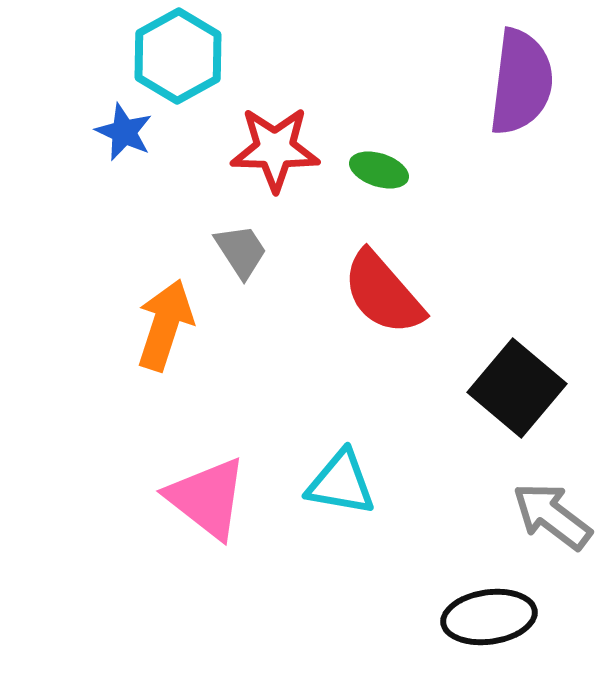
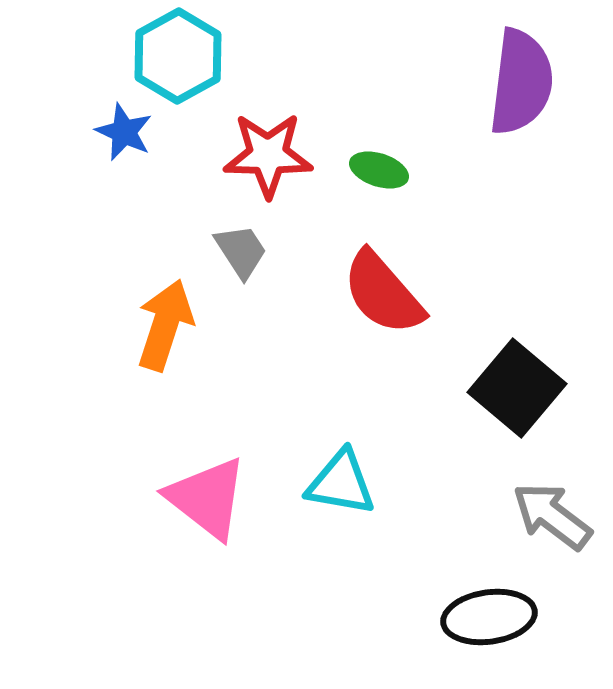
red star: moved 7 px left, 6 px down
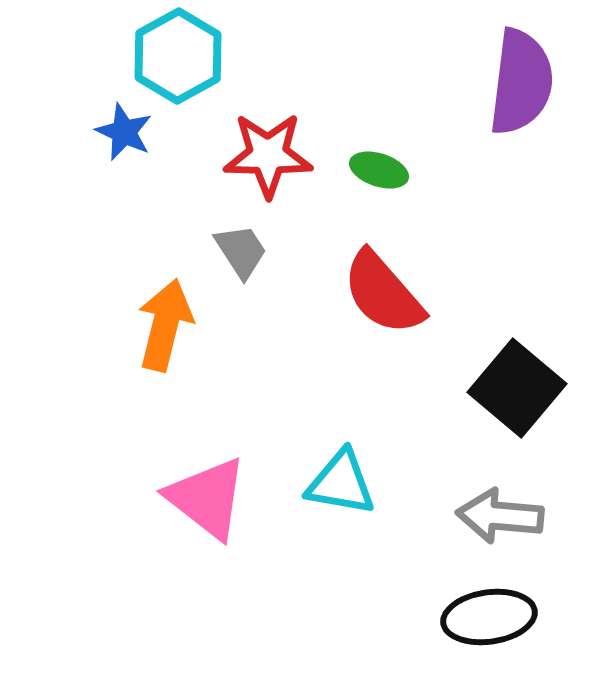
orange arrow: rotated 4 degrees counterclockwise
gray arrow: moved 52 px left; rotated 32 degrees counterclockwise
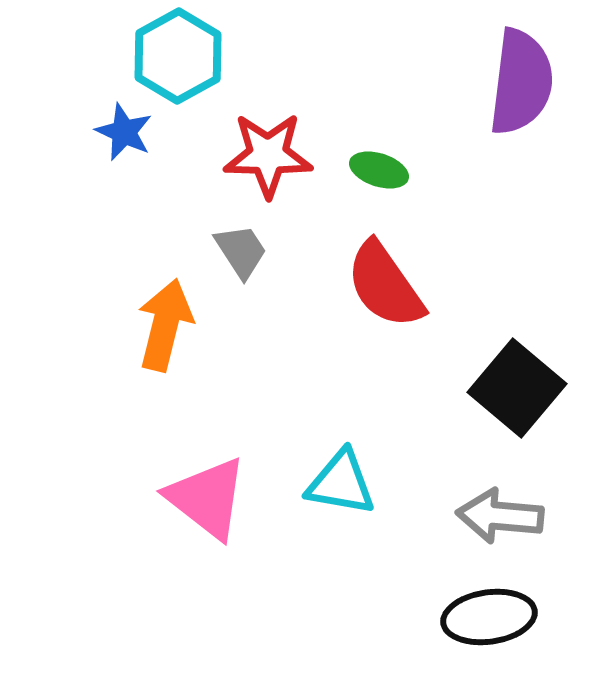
red semicircle: moved 2 px right, 8 px up; rotated 6 degrees clockwise
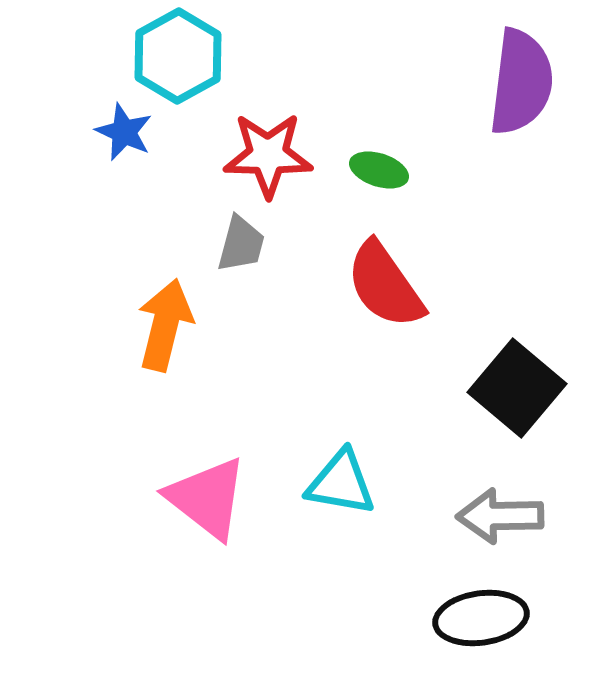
gray trapezoid: moved 7 px up; rotated 48 degrees clockwise
gray arrow: rotated 6 degrees counterclockwise
black ellipse: moved 8 px left, 1 px down
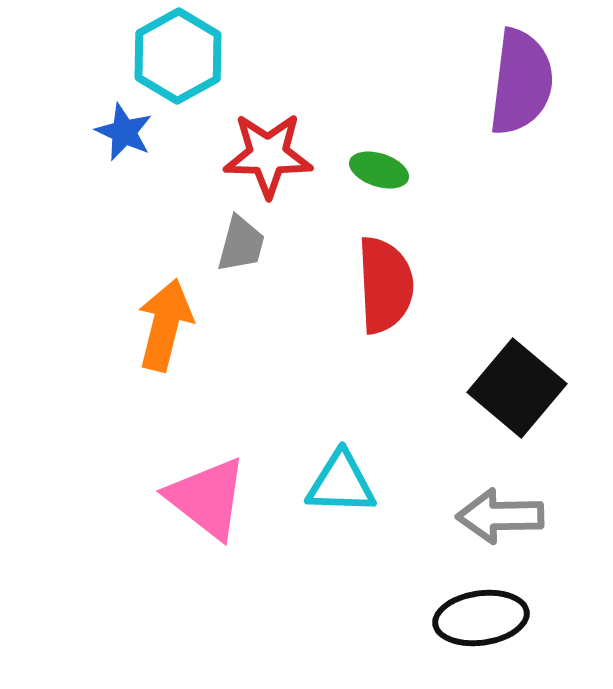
red semicircle: rotated 148 degrees counterclockwise
cyan triangle: rotated 8 degrees counterclockwise
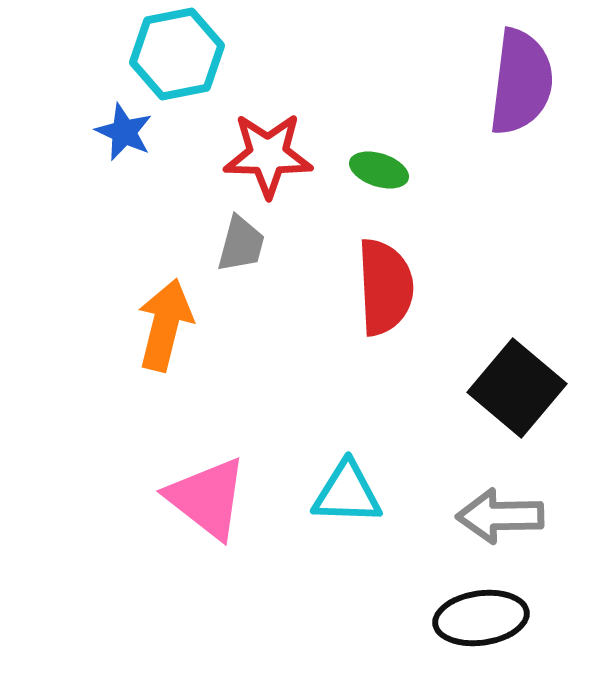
cyan hexagon: moved 1 px left, 2 px up; rotated 18 degrees clockwise
red semicircle: moved 2 px down
cyan triangle: moved 6 px right, 10 px down
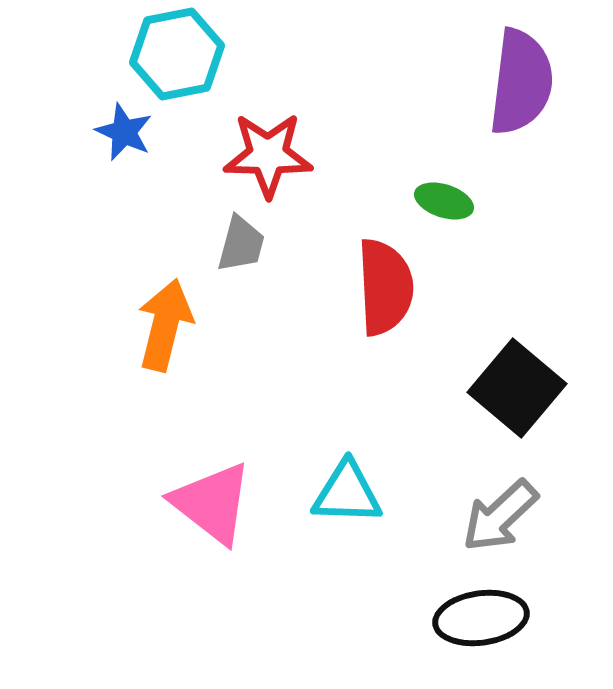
green ellipse: moved 65 px right, 31 px down
pink triangle: moved 5 px right, 5 px down
gray arrow: rotated 42 degrees counterclockwise
